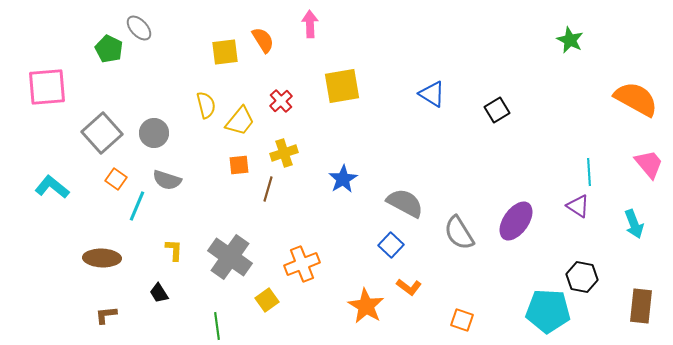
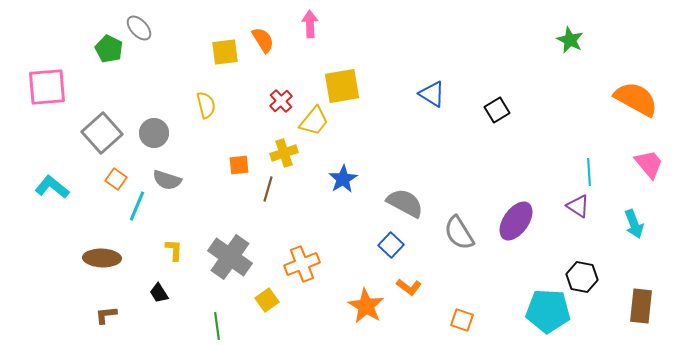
yellow trapezoid at (240, 121): moved 74 px right
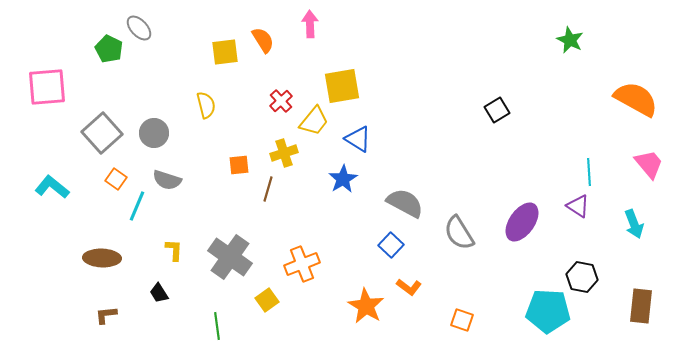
blue triangle at (432, 94): moved 74 px left, 45 px down
purple ellipse at (516, 221): moved 6 px right, 1 px down
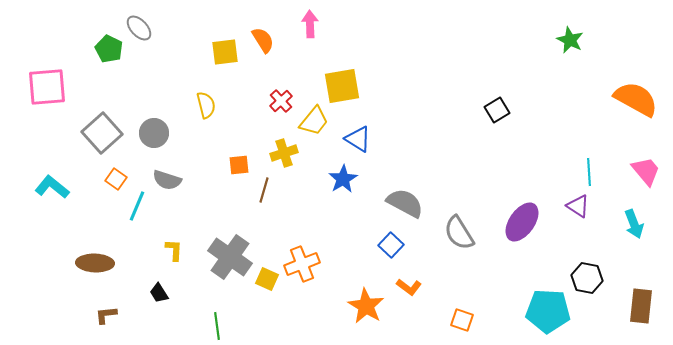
pink trapezoid at (649, 164): moved 3 px left, 7 px down
brown line at (268, 189): moved 4 px left, 1 px down
brown ellipse at (102, 258): moved 7 px left, 5 px down
black hexagon at (582, 277): moved 5 px right, 1 px down
yellow square at (267, 300): moved 21 px up; rotated 30 degrees counterclockwise
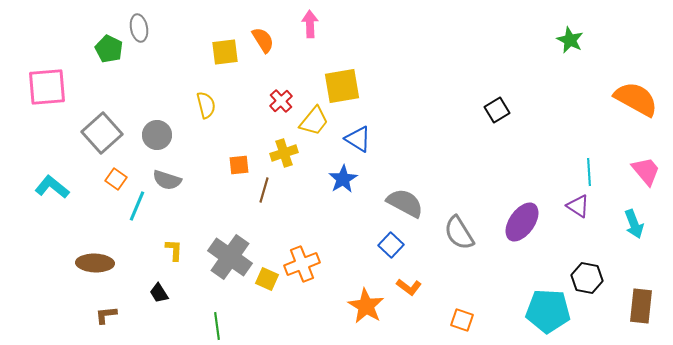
gray ellipse at (139, 28): rotated 32 degrees clockwise
gray circle at (154, 133): moved 3 px right, 2 px down
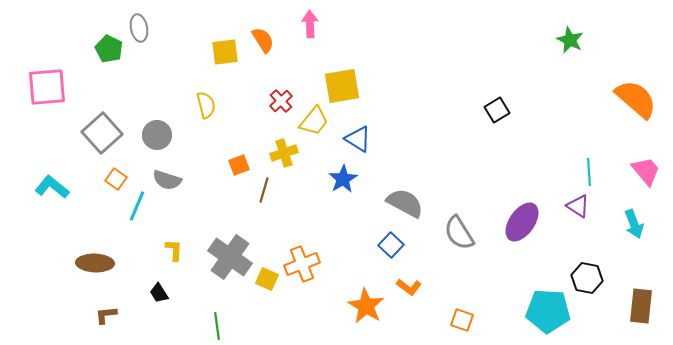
orange semicircle at (636, 99): rotated 12 degrees clockwise
orange square at (239, 165): rotated 15 degrees counterclockwise
